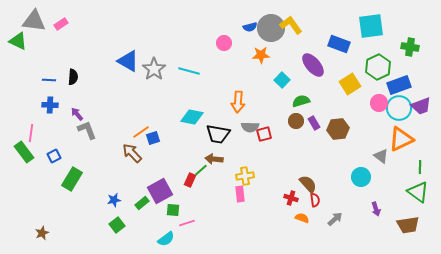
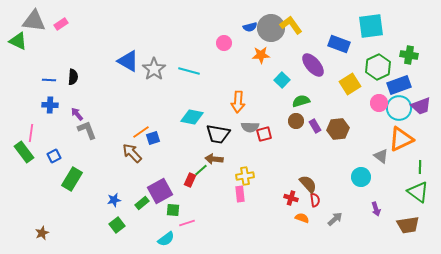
green cross at (410, 47): moved 1 px left, 8 px down
purple rectangle at (314, 123): moved 1 px right, 3 px down
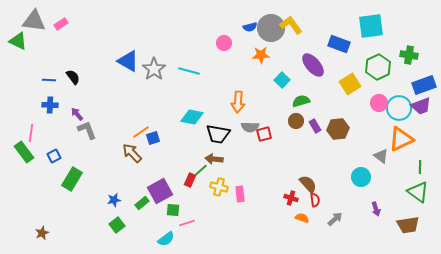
black semicircle at (73, 77): rotated 42 degrees counterclockwise
blue rectangle at (399, 85): moved 25 px right
yellow cross at (245, 176): moved 26 px left, 11 px down; rotated 24 degrees clockwise
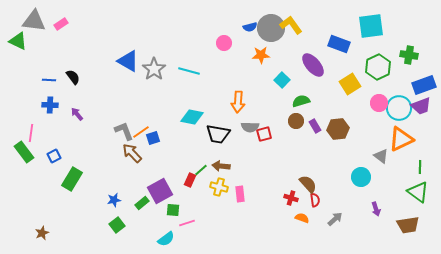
gray L-shape at (87, 130): moved 37 px right, 1 px down
brown arrow at (214, 159): moved 7 px right, 7 px down
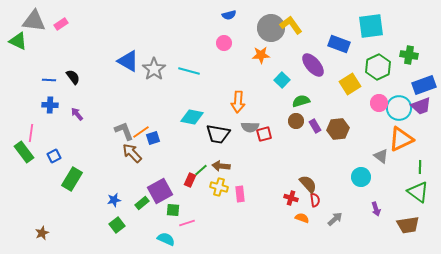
blue semicircle at (250, 27): moved 21 px left, 12 px up
cyan semicircle at (166, 239): rotated 120 degrees counterclockwise
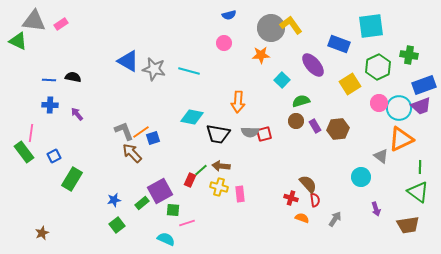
gray star at (154, 69): rotated 25 degrees counterclockwise
black semicircle at (73, 77): rotated 42 degrees counterclockwise
gray semicircle at (250, 127): moved 5 px down
gray arrow at (335, 219): rotated 14 degrees counterclockwise
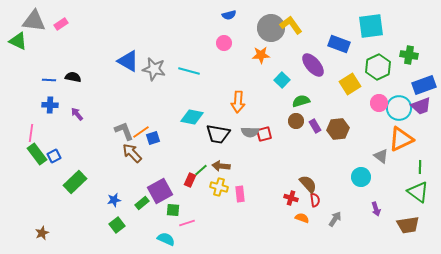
green rectangle at (24, 152): moved 13 px right, 2 px down
green rectangle at (72, 179): moved 3 px right, 3 px down; rotated 15 degrees clockwise
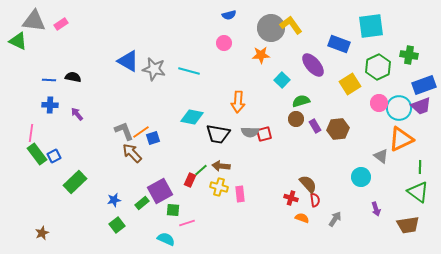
brown circle at (296, 121): moved 2 px up
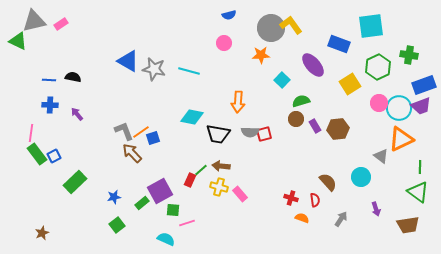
gray triangle at (34, 21): rotated 20 degrees counterclockwise
brown semicircle at (308, 184): moved 20 px right, 2 px up
pink rectangle at (240, 194): rotated 35 degrees counterclockwise
blue star at (114, 200): moved 3 px up
gray arrow at (335, 219): moved 6 px right
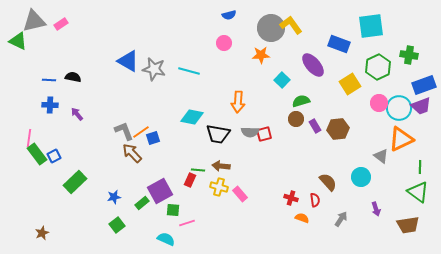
pink line at (31, 133): moved 2 px left, 5 px down
green line at (201, 170): moved 3 px left; rotated 48 degrees clockwise
